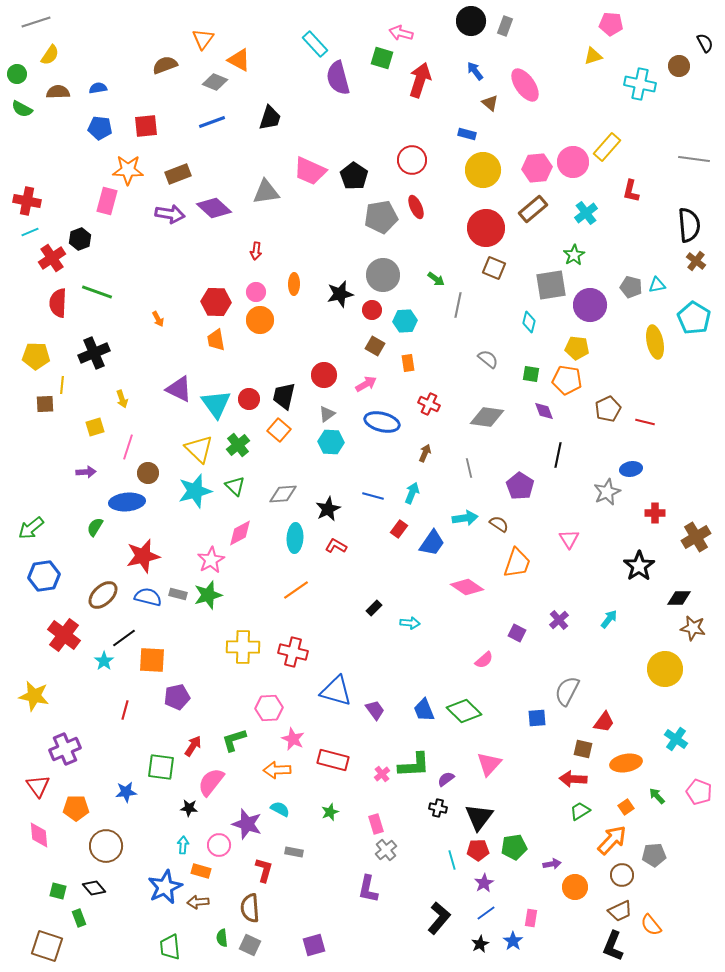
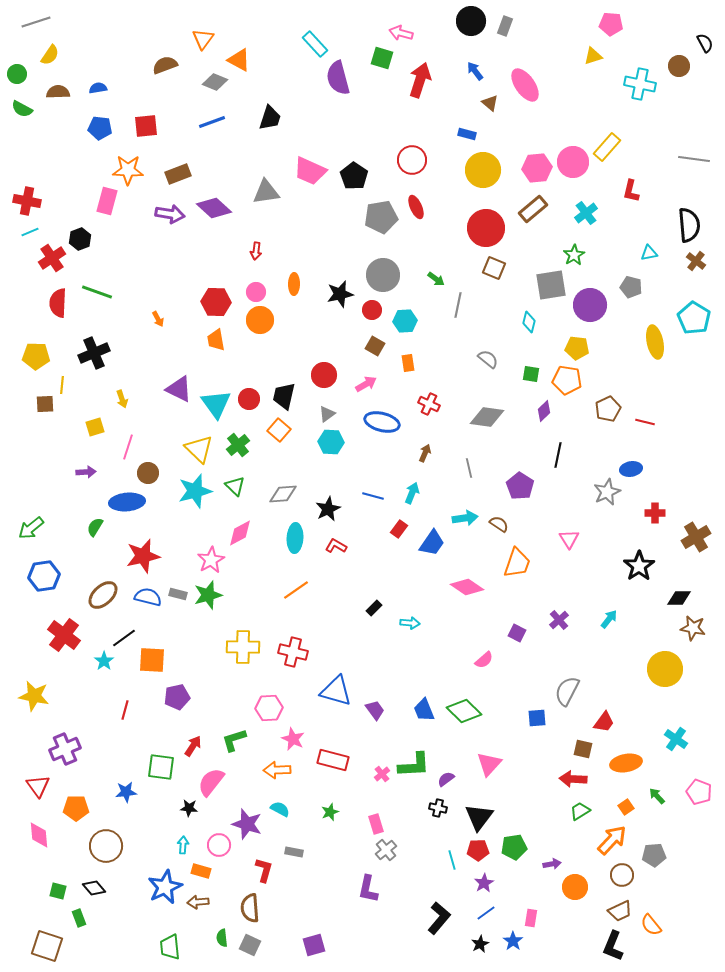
cyan triangle at (657, 285): moved 8 px left, 32 px up
purple diamond at (544, 411): rotated 65 degrees clockwise
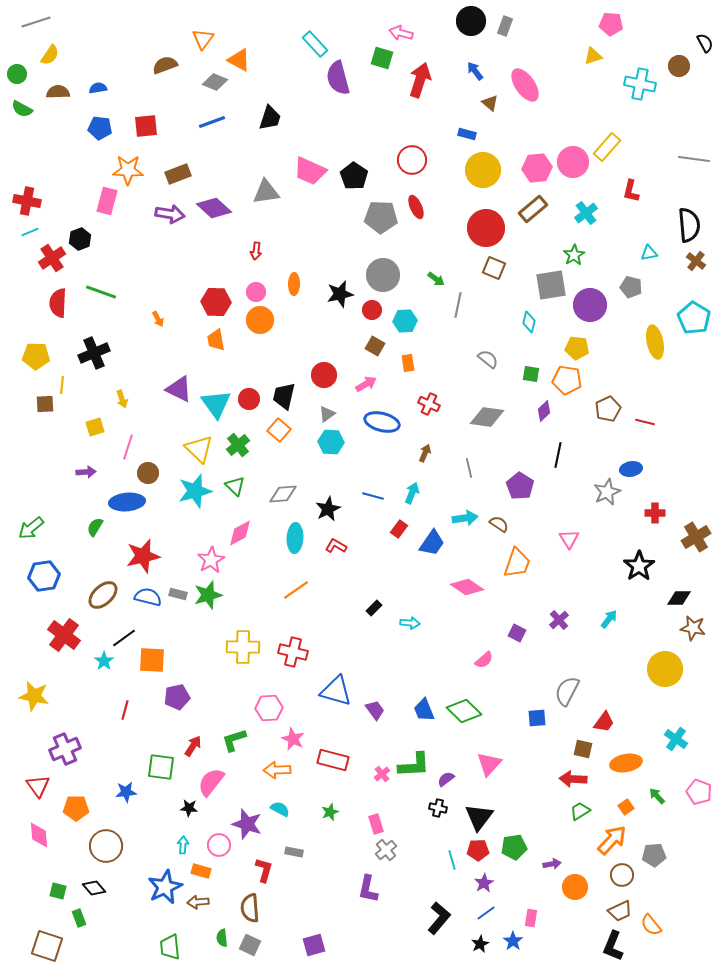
gray pentagon at (381, 217): rotated 12 degrees clockwise
green line at (97, 292): moved 4 px right
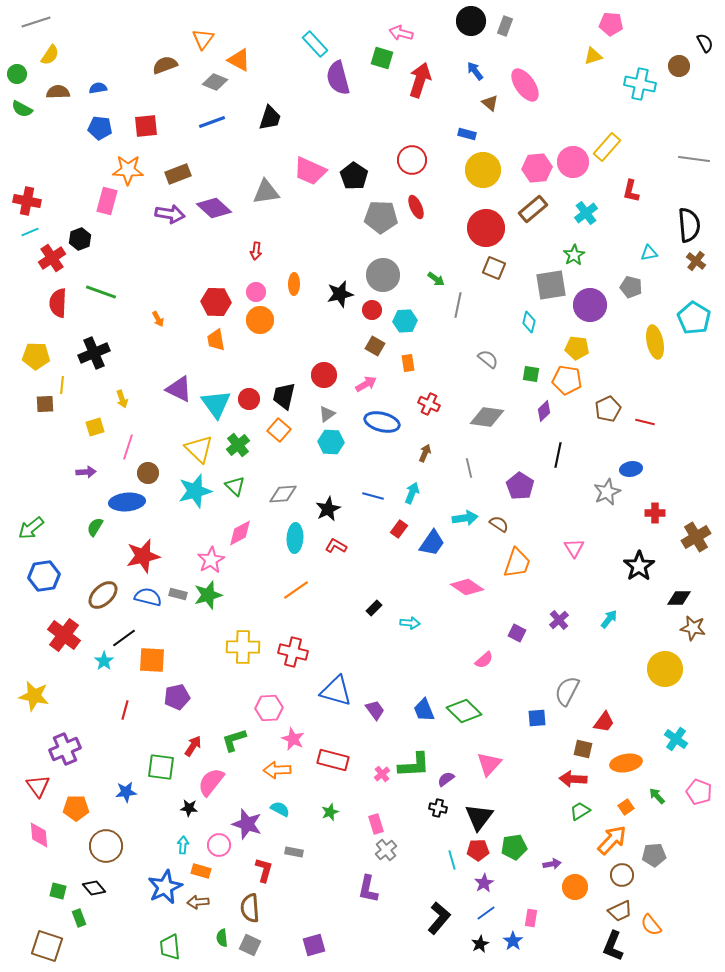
pink triangle at (569, 539): moved 5 px right, 9 px down
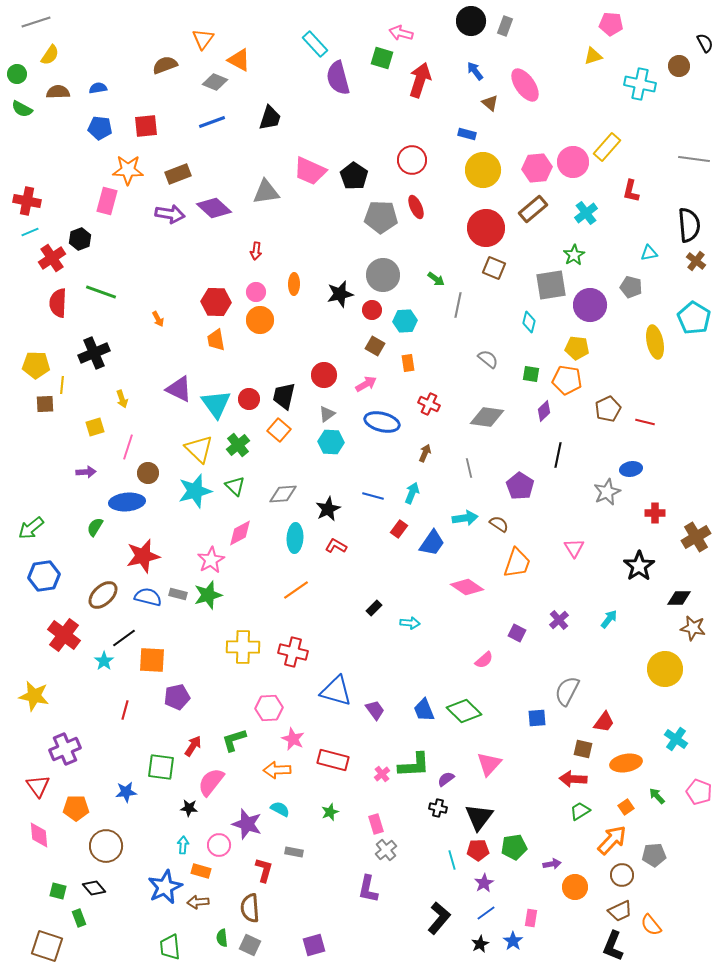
yellow pentagon at (36, 356): moved 9 px down
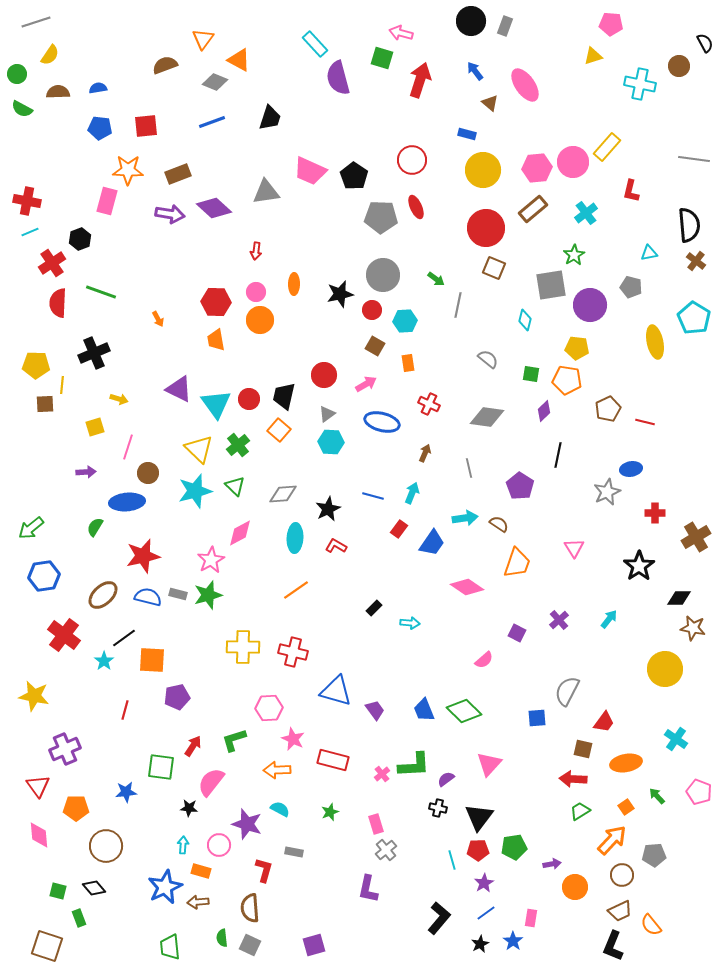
red cross at (52, 258): moved 5 px down
cyan diamond at (529, 322): moved 4 px left, 2 px up
yellow arrow at (122, 399): moved 3 px left; rotated 54 degrees counterclockwise
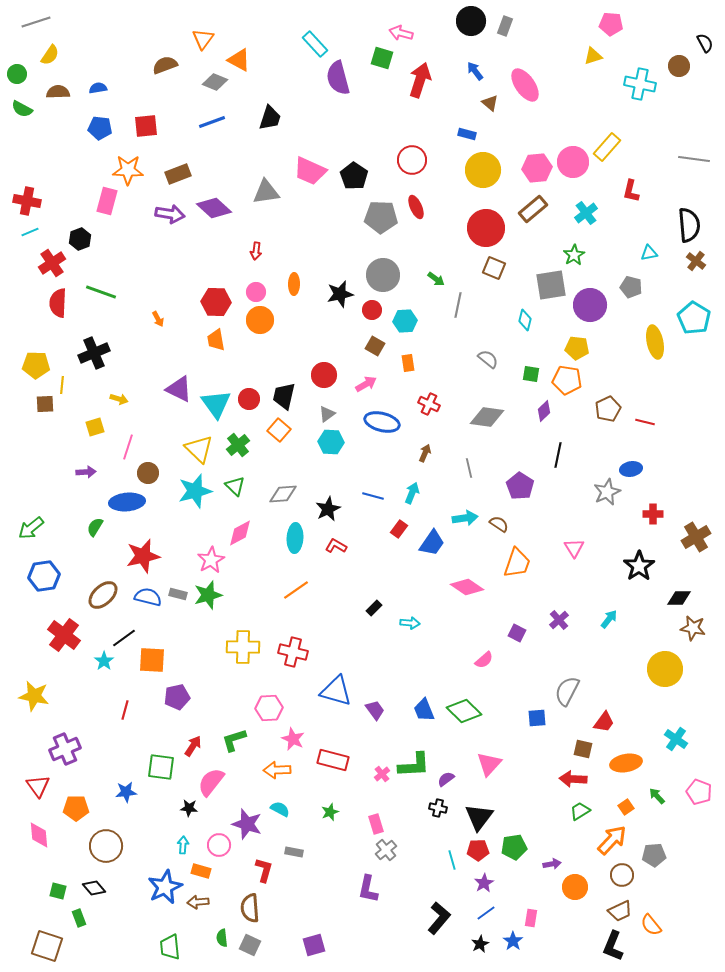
red cross at (655, 513): moved 2 px left, 1 px down
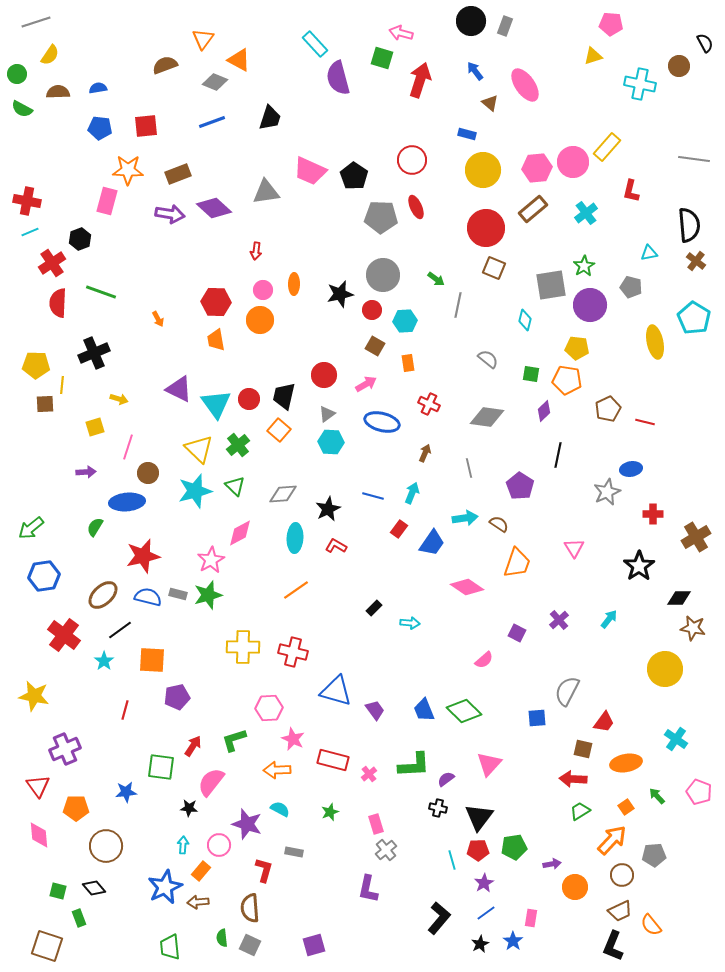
green star at (574, 255): moved 10 px right, 11 px down
pink circle at (256, 292): moved 7 px right, 2 px up
black line at (124, 638): moved 4 px left, 8 px up
pink cross at (382, 774): moved 13 px left
orange rectangle at (201, 871): rotated 66 degrees counterclockwise
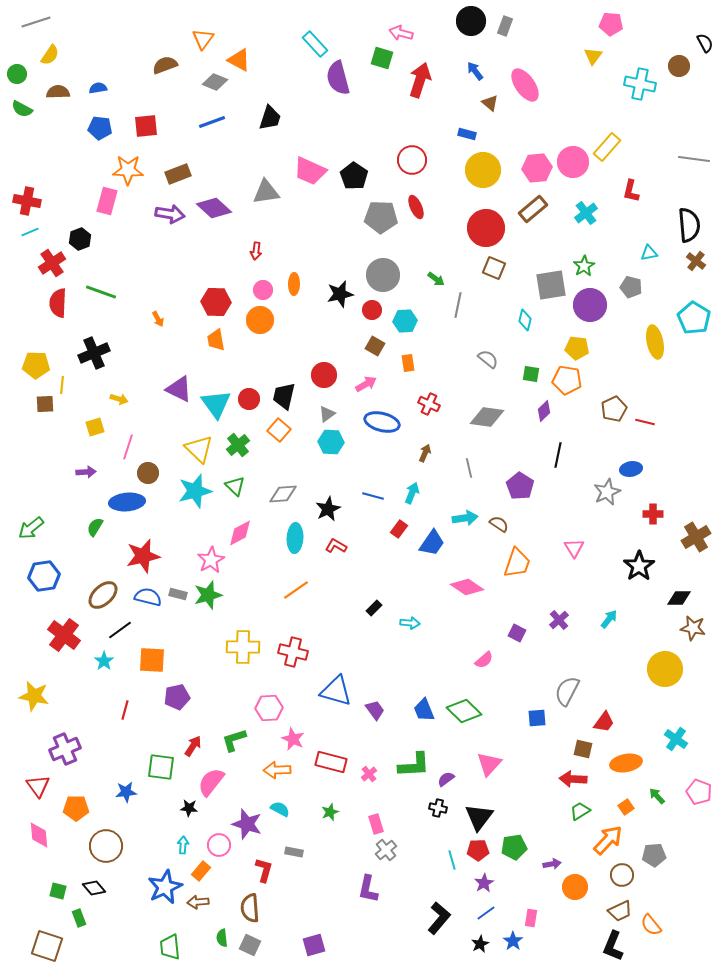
yellow triangle at (593, 56): rotated 36 degrees counterclockwise
brown pentagon at (608, 409): moved 6 px right
red rectangle at (333, 760): moved 2 px left, 2 px down
orange arrow at (612, 840): moved 4 px left
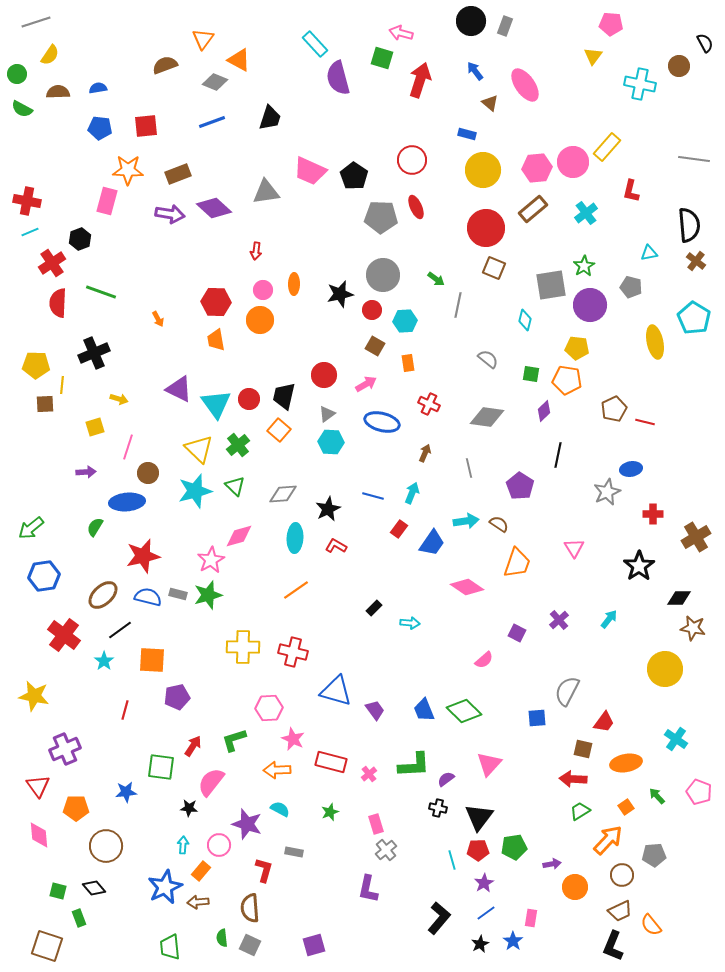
cyan arrow at (465, 518): moved 1 px right, 3 px down
pink diamond at (240, 533): moved 1 px left, 3 px down; rotated 12 degrees clockwise
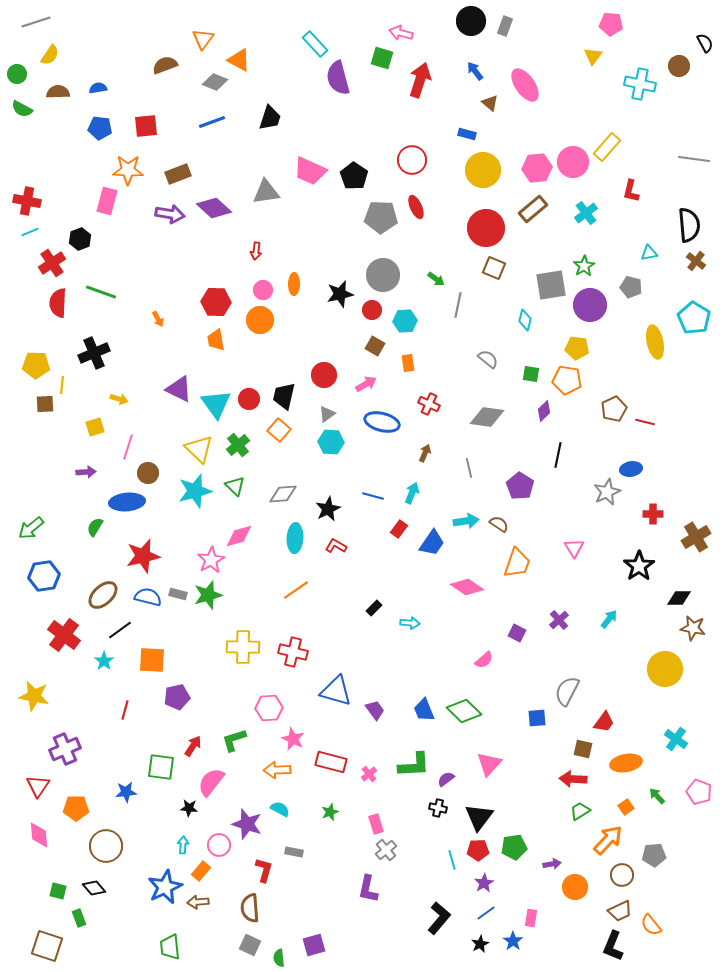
red triangle at (38, 786): rotated 10 degrees clockwise
green semicircle at (222, 938): moved 57 px right, 20 px down
